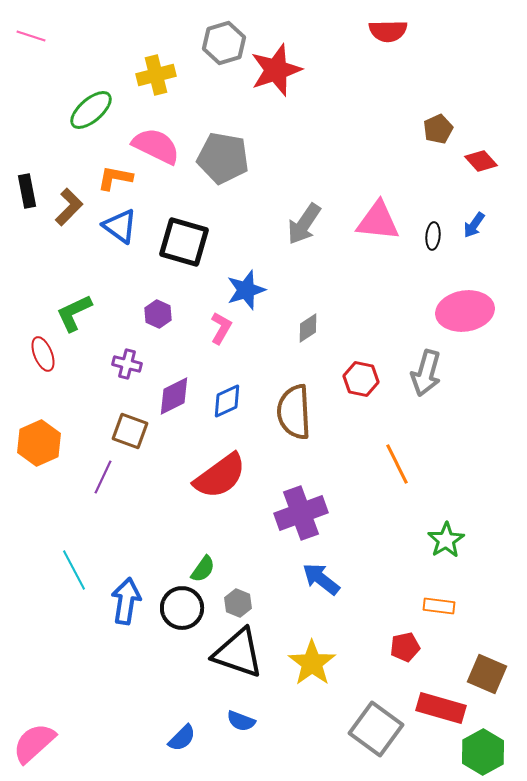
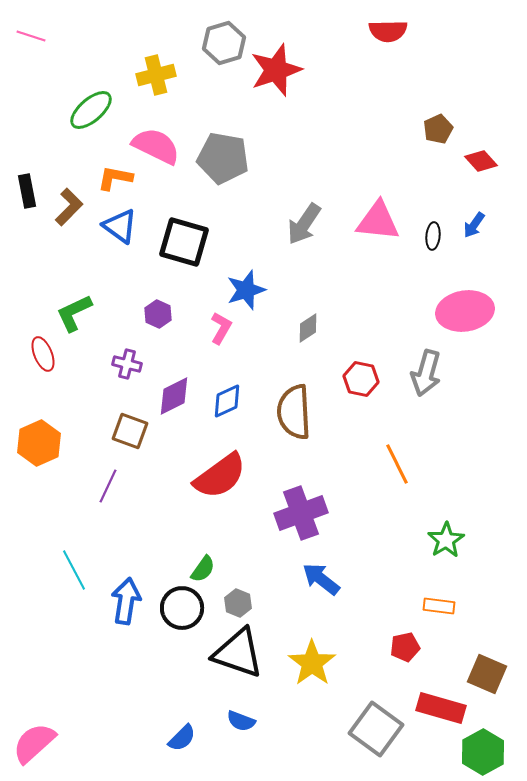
purple line at (103, 477): moved 5 px right, 9 px down
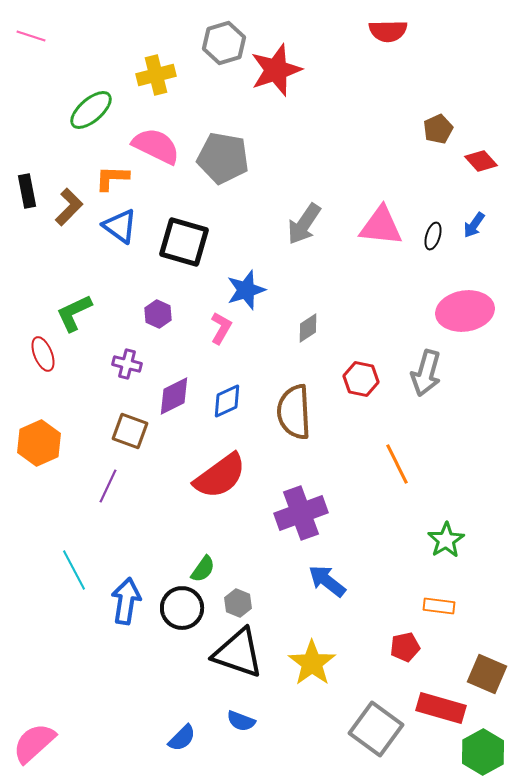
orange L-shape at (115, 178): moved 3 px left; rotated 9 degrees counterclockwise
pink triangle at (378, 221): moved 3 px right, 5 px down
black ellipse at (433, 236): rotated 12 degrees clockwise
blue arrow at (321, 579): moved 6 px right, 2 px down
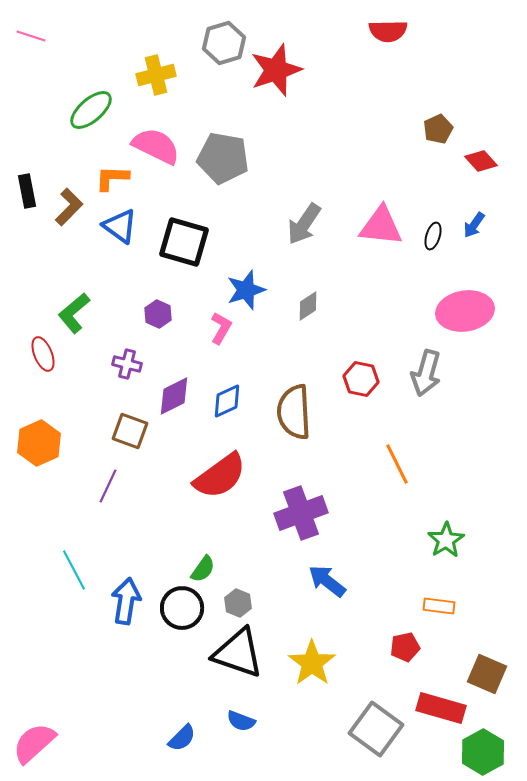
green L-shape at (74, 313): rotated 15 degrees counterclockwise
gray diamond at (308, 328): moved 22 px up
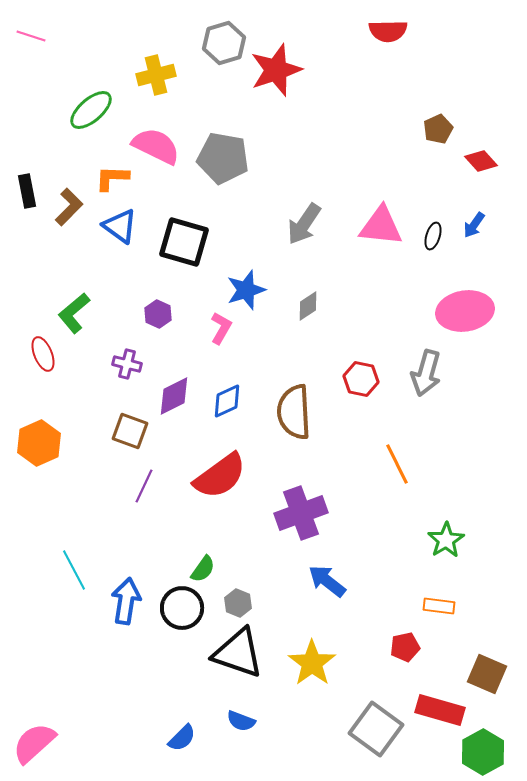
purple line at (108, 486): moved 36 px right
red rectangle at (441, 708): moved 1 px left, 2 px down
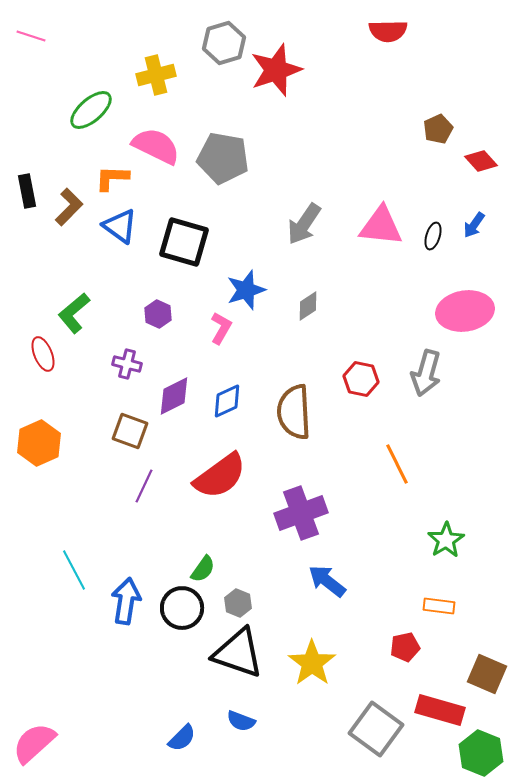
green hexagon at (483, 752): moved 2 px left, 1 px down; rotated 9 degrees counterclockwise
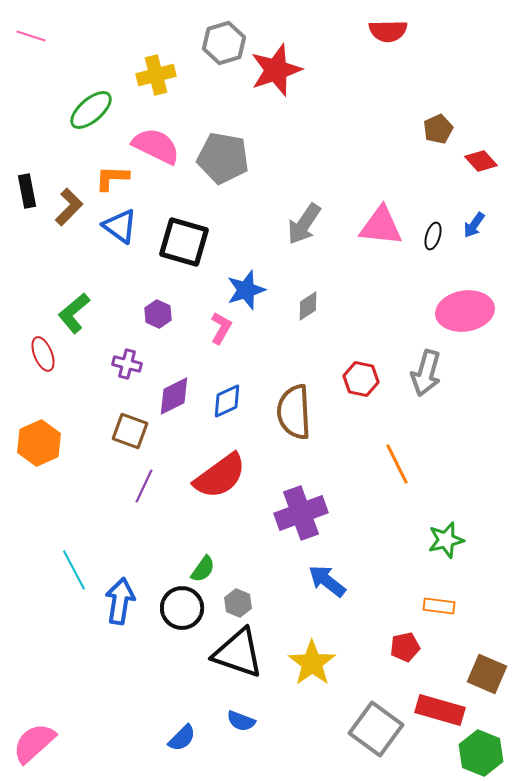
green star at (446, 540): rotated 18 degrees clockwise
blue arrow at (126, 601): moved 6 px left
